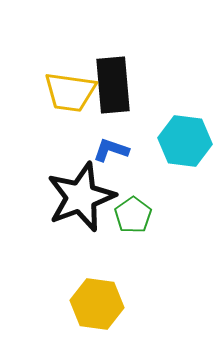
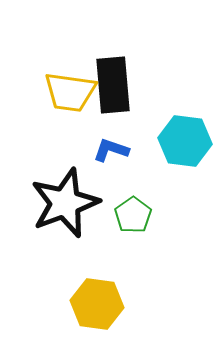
black star: moved 16 px left, 6 px down
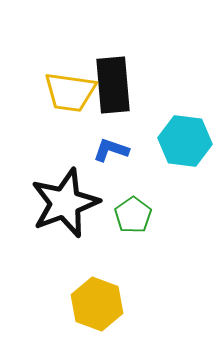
yellow hexagon: rotated 12 degrees clockwise
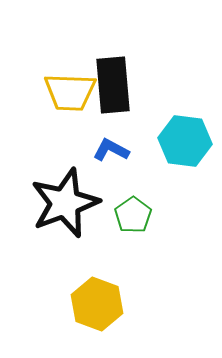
yellow trapezoid: rotated 6 degrees counterclockwise
blue L-shape: rotated 9 degrees clockwise
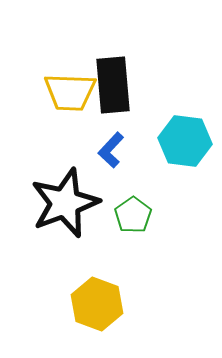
blue L-shape: rotated 75 degrees counterclockwise
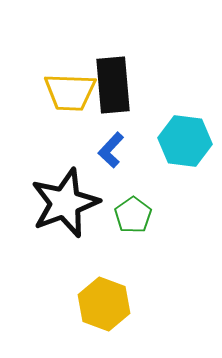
yellow hexagon: moved 7 px right
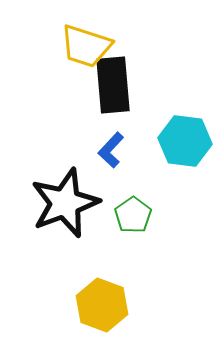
yellow trapezoid: moved 16 px right, 46 px up; rotated 16 degrees clockwise
yellow hexagon: moved 2 px left, 1 px down
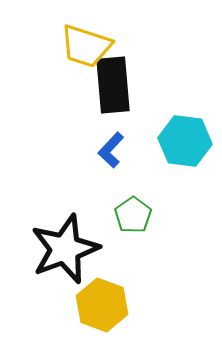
black star: moved 46 px down
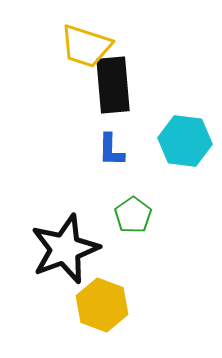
blue L-shape: rotated 42 degrees counterclockwise
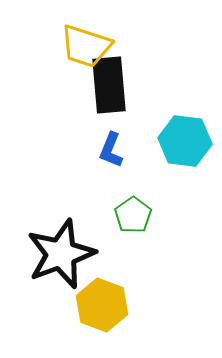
black rectangle: moved 4 px left
blue L-shape: rotated 21 degrees clockwise
black star: moved 4 px left, 5 px down
